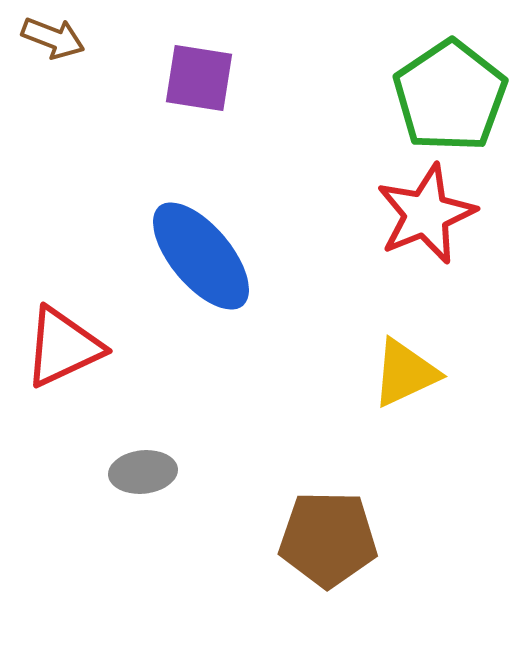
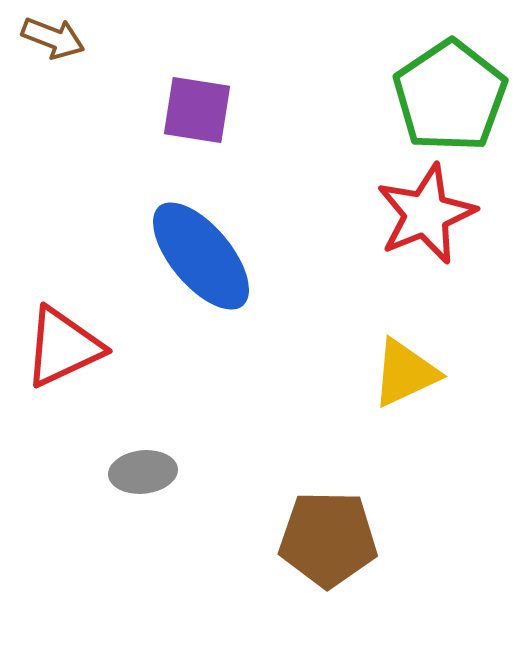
purple square: moved 2 px left, 32 px down
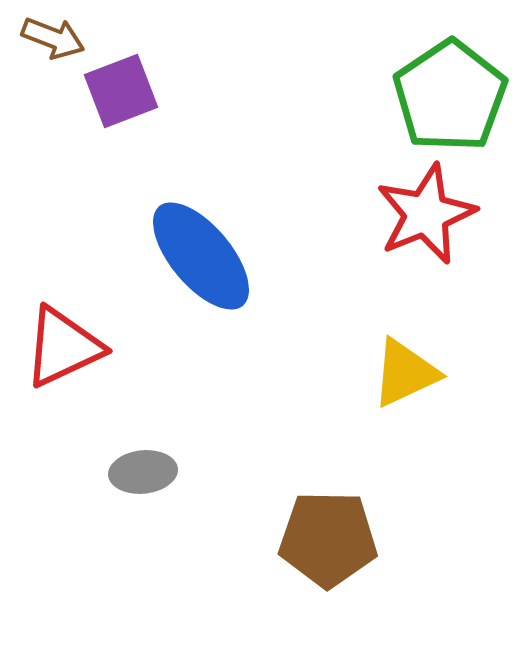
purple square: moved 76 px left, 19 px up; rotated 30 degrees counterclockwise
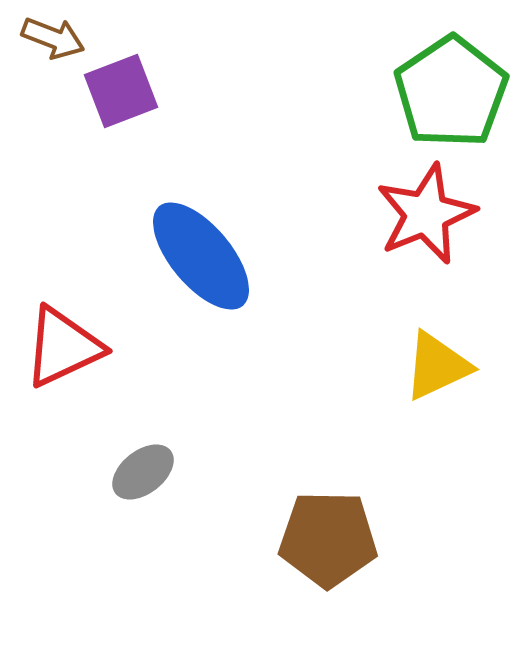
green pentagon: moved 1 px right, 4 px up
yellow triangle: moved 32 px right, 7 px up
gray ellipse: rotated 32 degrees counterclockwise
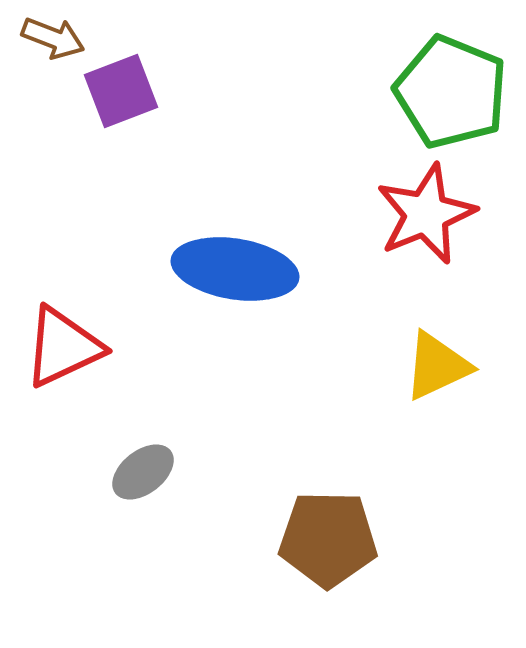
green pentagon: rotated 16 degrees counterclockwise
blue ellipse: moved 34 px right, 13 px down; rotated 41 degrees counterclockwise
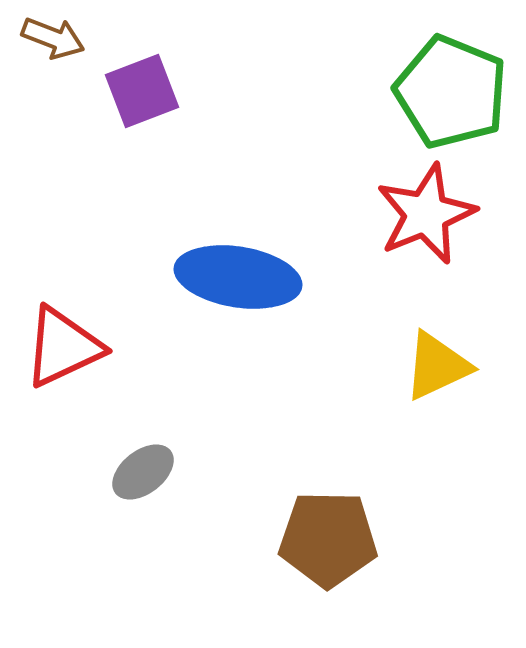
purple square: moved 21 px right
blue ellipse: moved 3 px right, 8 px down
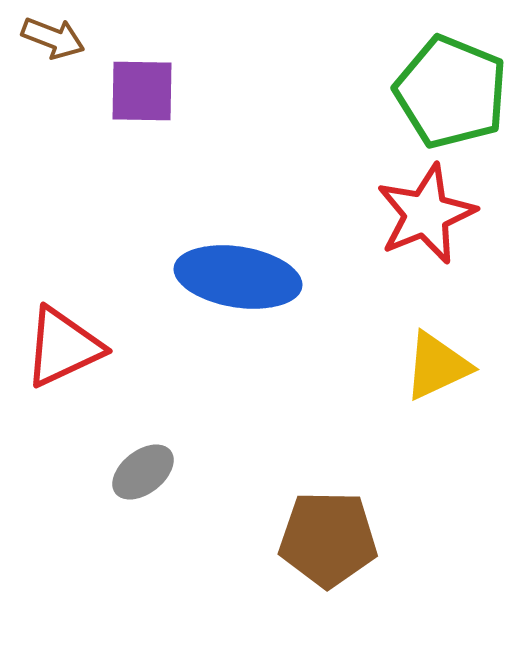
purple square: rotated 22 degrees clockwise
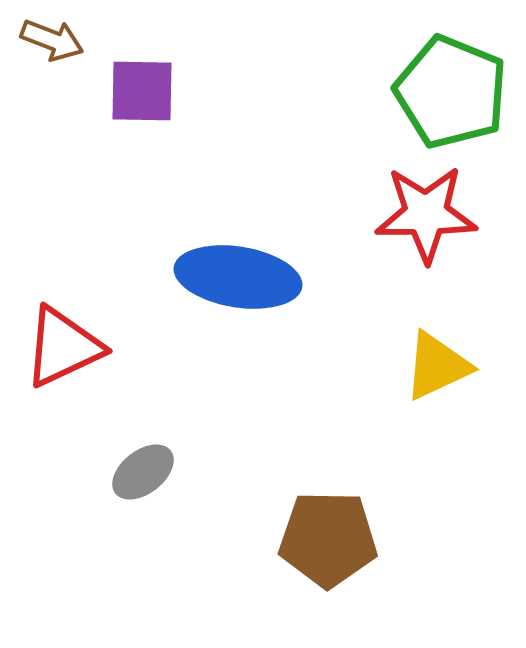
brown arrow: moved 1 px left, 2 px down
red star: rotated 22 degrees clockwise
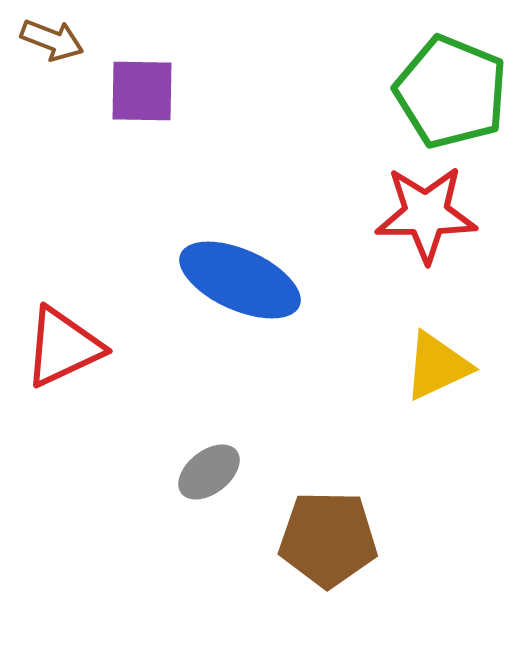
blue ellipse: moved 2 px right, 3 px down; rotated 15 degrees clockwise
gray ellipse: moved 66 px right
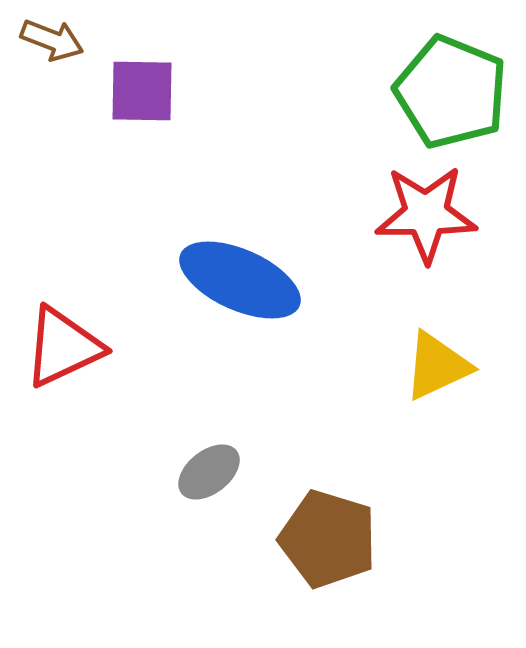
brown pentagon: rotated 16 degrees clockwise
